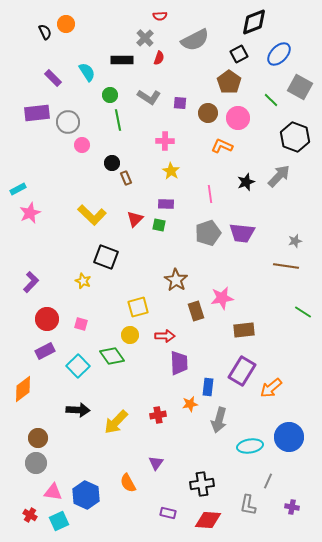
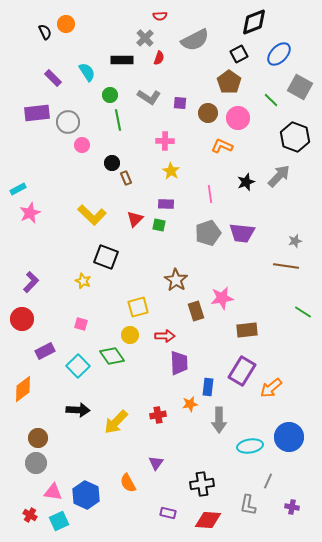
red circle at (47, 319): moved 25 px left
brown rectangle at (244, 330): moved 3 px right
gray arrow at (219, 420): rotated 15 degrees counterclockwise
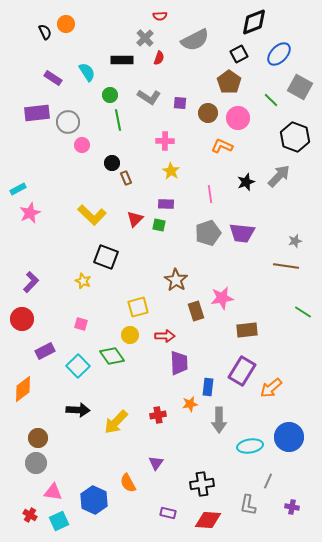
purple rectangle at (53, 78): rotated 12 degrees counterclockwise
blue hexagon at (86, 495): moved 8 px right, 5 px down
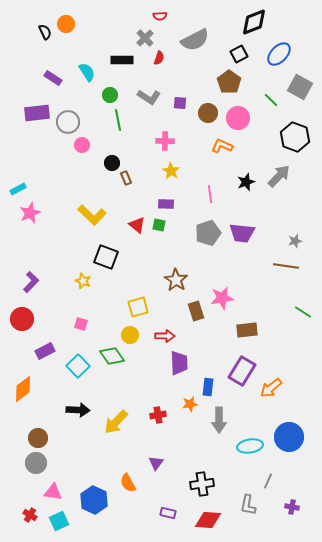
red triangle at (135, 219): moved 2 px right, 6 px down; rotated 36 degrees counterclockwise
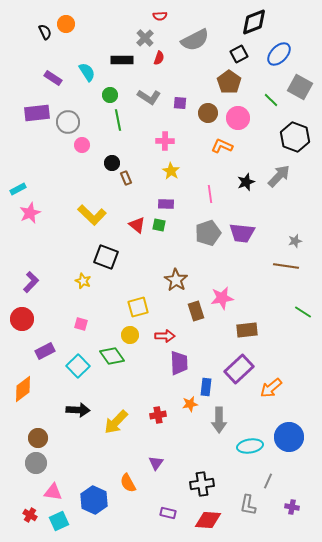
purple rectangle at (242, 371): moved 3 px left, 2 px up; rotated 16 degrees clockwise
blue rectangle at (208, 387): moved 2 px left
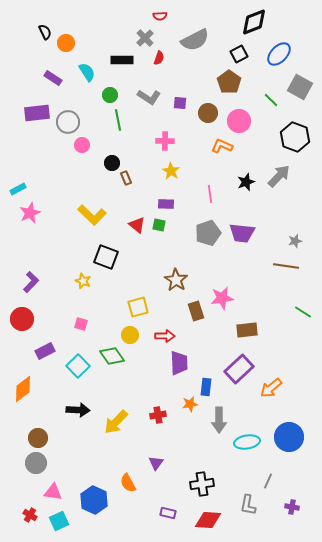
orange circle at (66, 24): moved 19 px down
pink circle at (238, 118): moved 1 px right, 3 px down
cyan ellipse at (250, 446): moved 3 px left, 4 px up
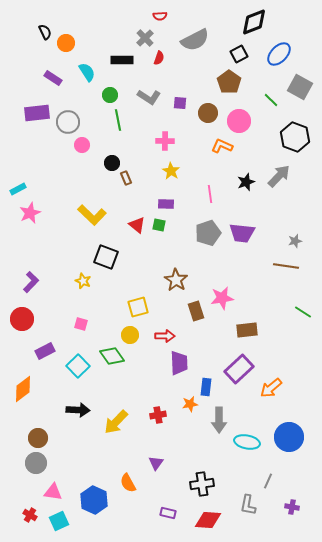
cyan ellipse at (247, 442): rotated 20 degrees clockwise
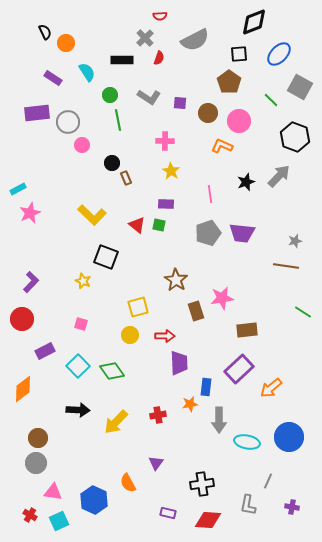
black square at (239, 54): rotated 24 degrees clockwise
green diamond at (112, 356): moved 15 px down
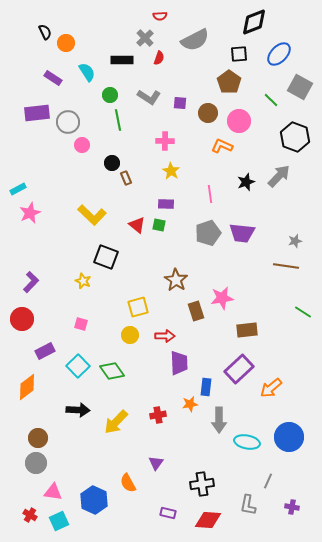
orange diamond at (23, 389): moved 4 px right, 2 px up
